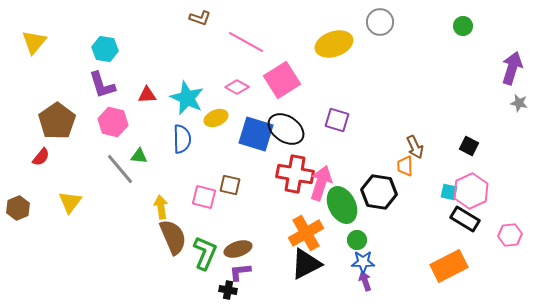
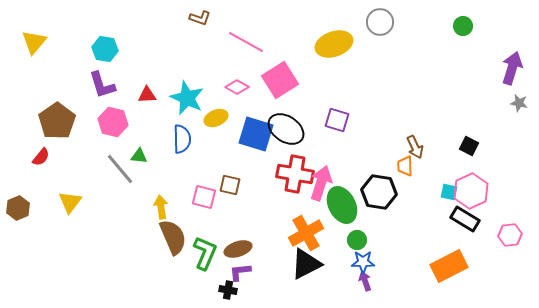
pink square at (282, 80): moved 2 px left
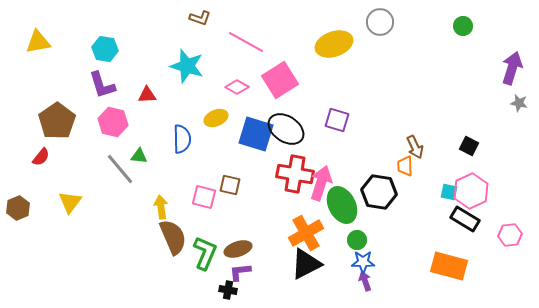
yellow triangle at (34, 42): moved 4 px right; rotated 40 degrees clockwise
cyan star at (187, 98): moved 32 px up; rotated 8 degrees counterclockwise
orange rectangle at (449, 266): rotated 42 degrees clockwise
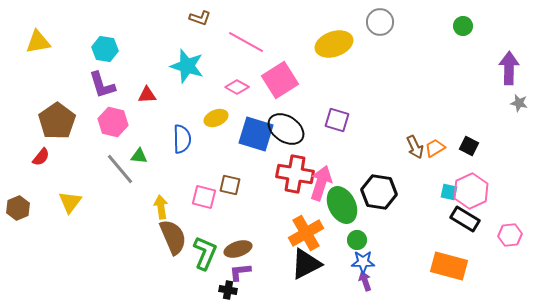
purple arrow at (512, 68): moved 3 px left; rotated 16 degrees counterclockwise
orange trapezoid at (405, 166): moved 30 px right, 18 px up; rotated 60 degrees clockwise
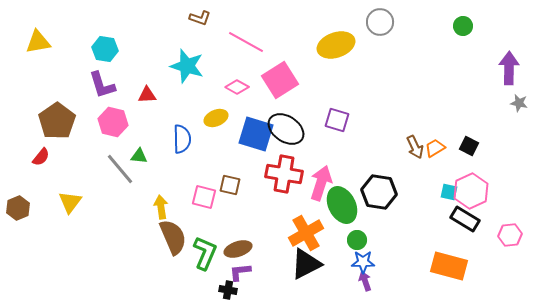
yellow ellipse at (334, 44): moved 2 px right, 1 px down
red cross at (295, 174): moved 11 px left
